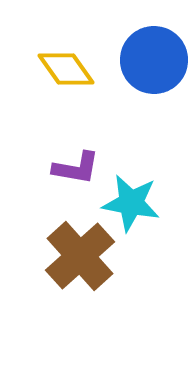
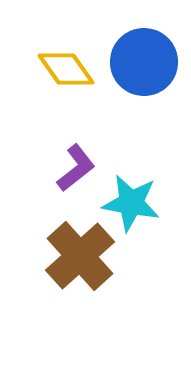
blue circle: moved 10 px left, 2 px down
purple L-shape: rotated 48 degrees counterclockwise
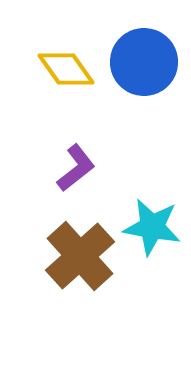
cyan star: moved 21 px right, 24 px down
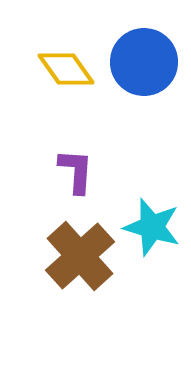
purple L-shape: moved 3 px down; rotated 48 degrees counterclockwise
cyan star: rotated 6 degrees clockwise
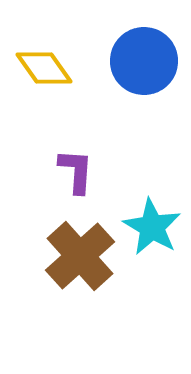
blue circle: moved 1 px up
yellow diamond: moved 22 px left, 1 px up
cyan star: rotated 14 degrees clockwise
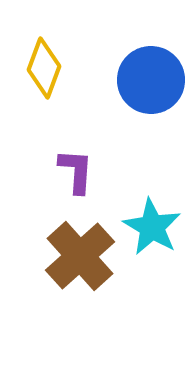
blue circle: moved 7 px right, 19 px down
yellow diamond: rotated 56 degrees clockwise
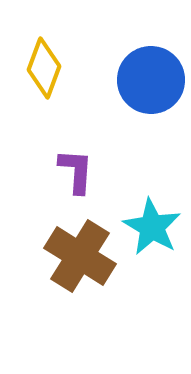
brown cross: rotated 16 degrees counterclockwise
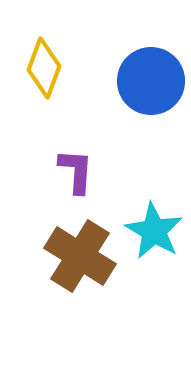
blue circle: moved 1 px down
cyan star: moved 2 px right, 4 px down
